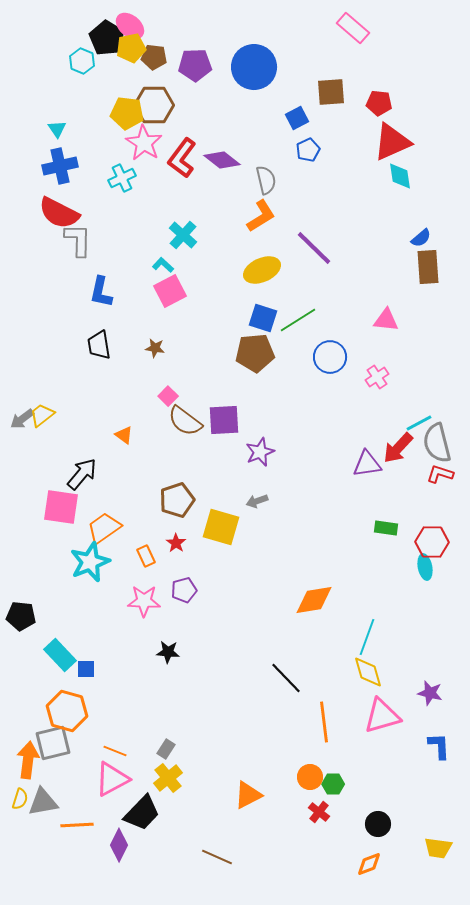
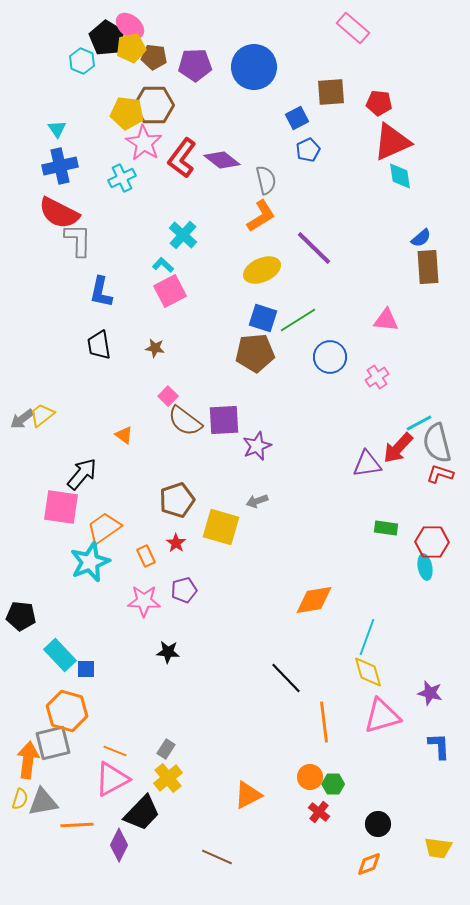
purple star at (260, 452): moved 3 px left, 6 px up
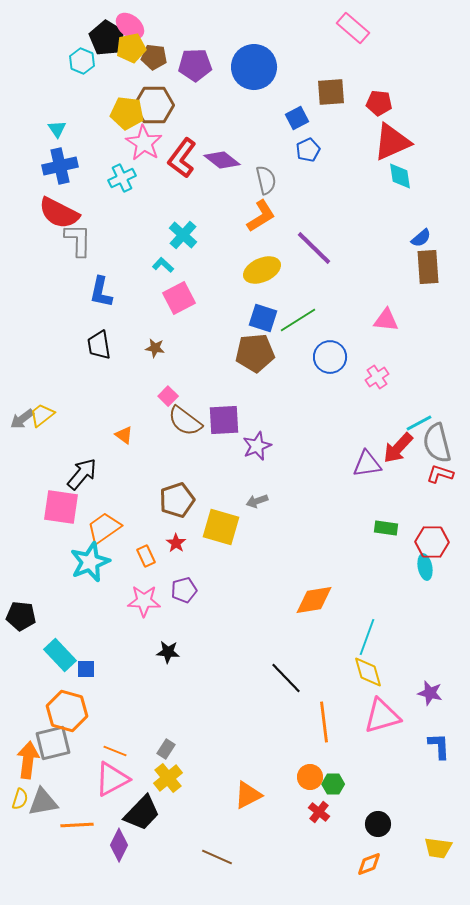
pink square at (170, 291): moved 9 px right, 7 px down
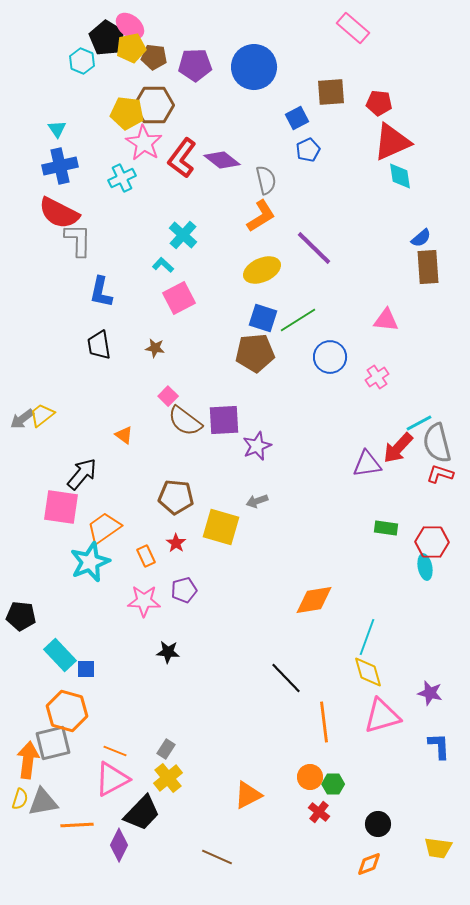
brown pentagon at (177, 500): moved 1 px left, 3 px up; rotated 24 degrees clockwise
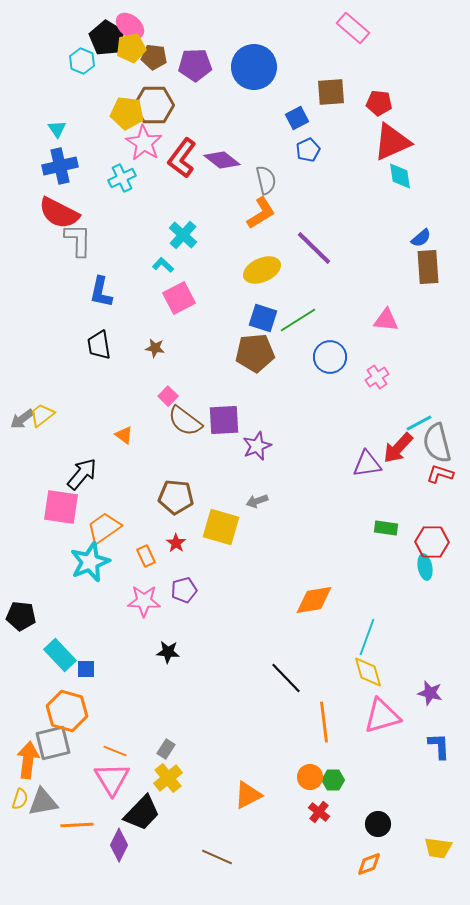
orange L-shape at (261, 216): moved 3 px up
pink triangle at (112, 779): rotated 33 degrees counterclockwise
green hexagon at (333, 784): moved 4 px up
